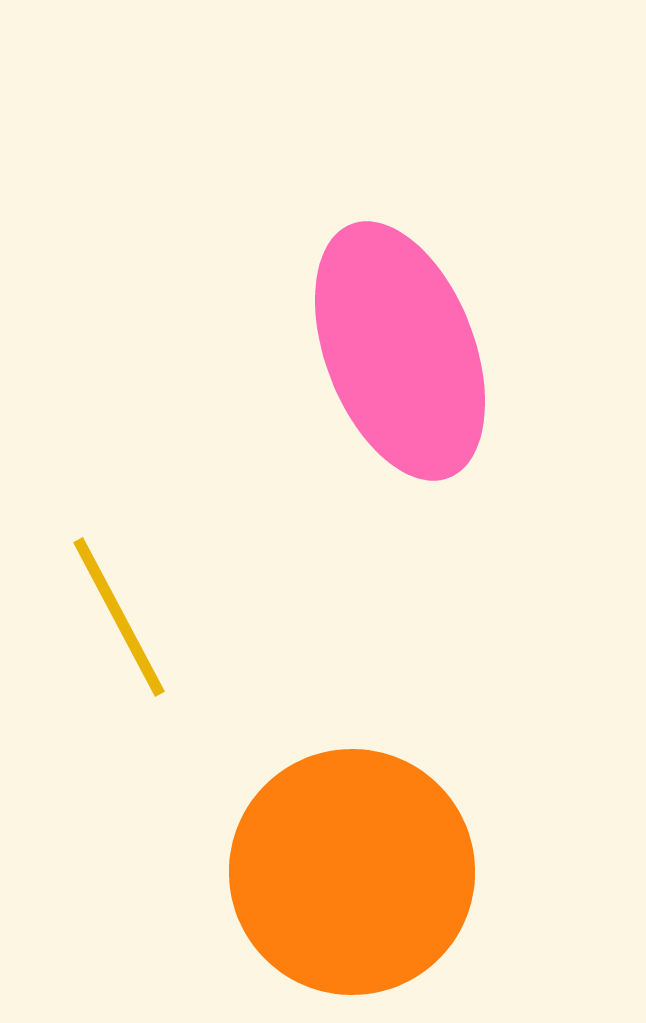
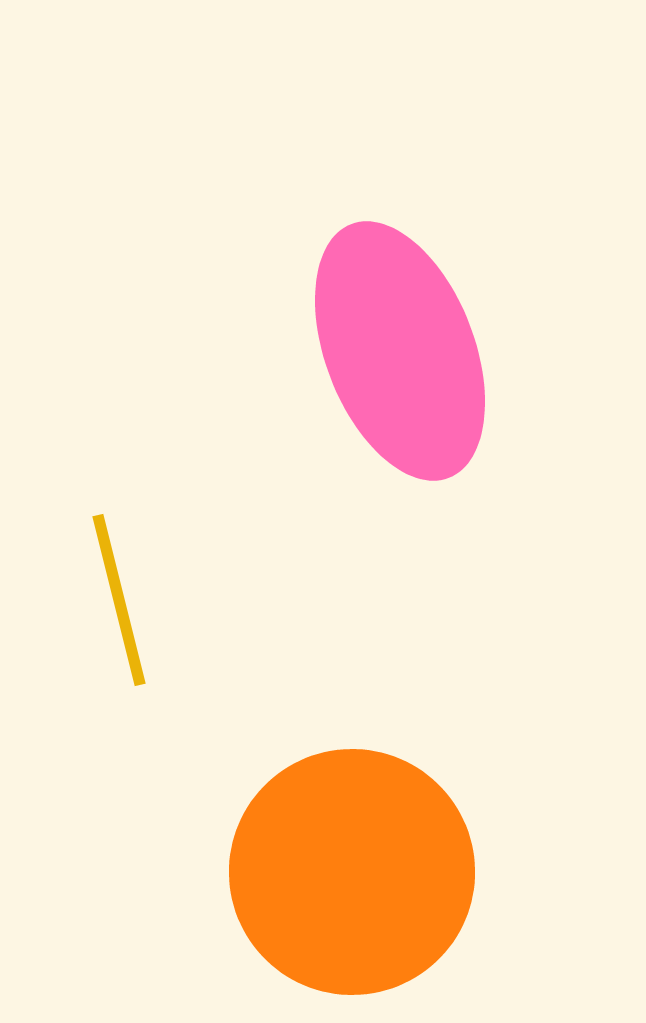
yellow line: moved 17 px up; rotated 14 degrees clockwise
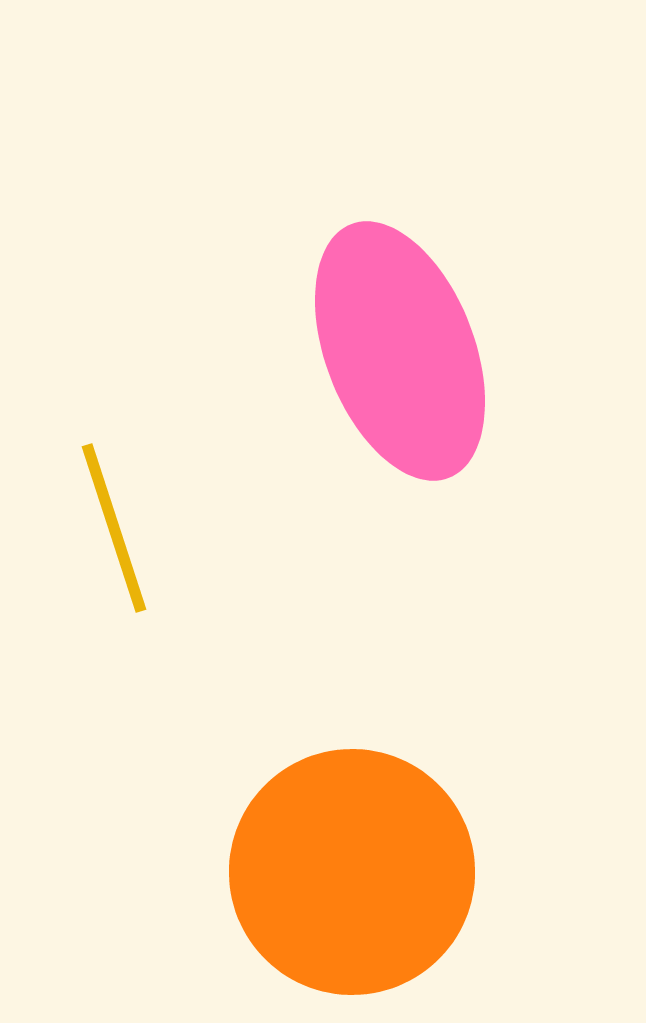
yellow line: moved 5 px left, 72 px up; rotated 4 degrees counterclockwise
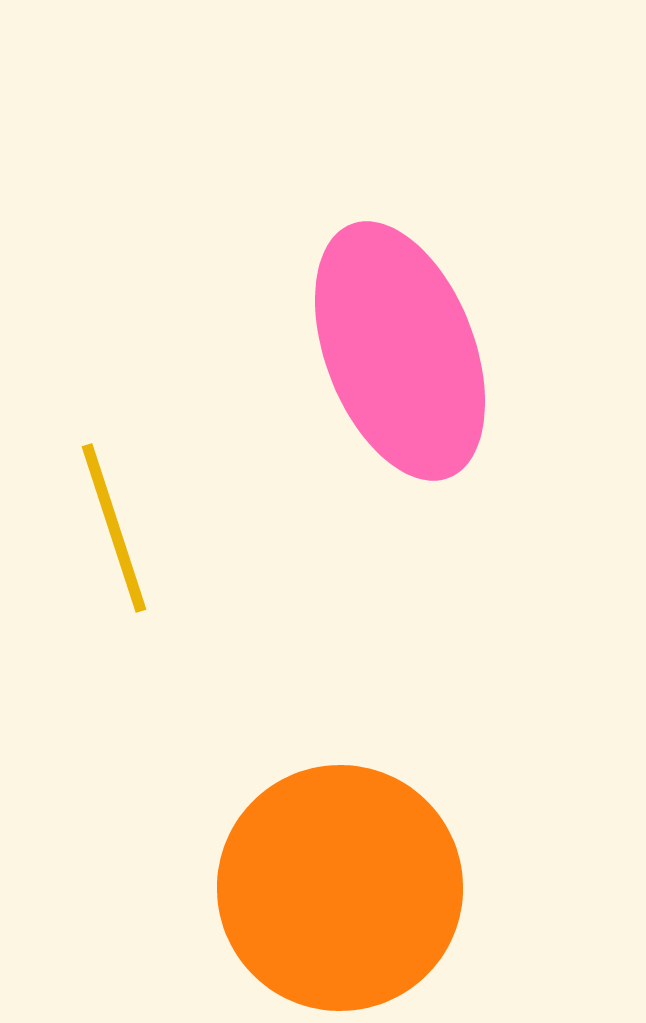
orange circle: moved 12 px left, 16 px down
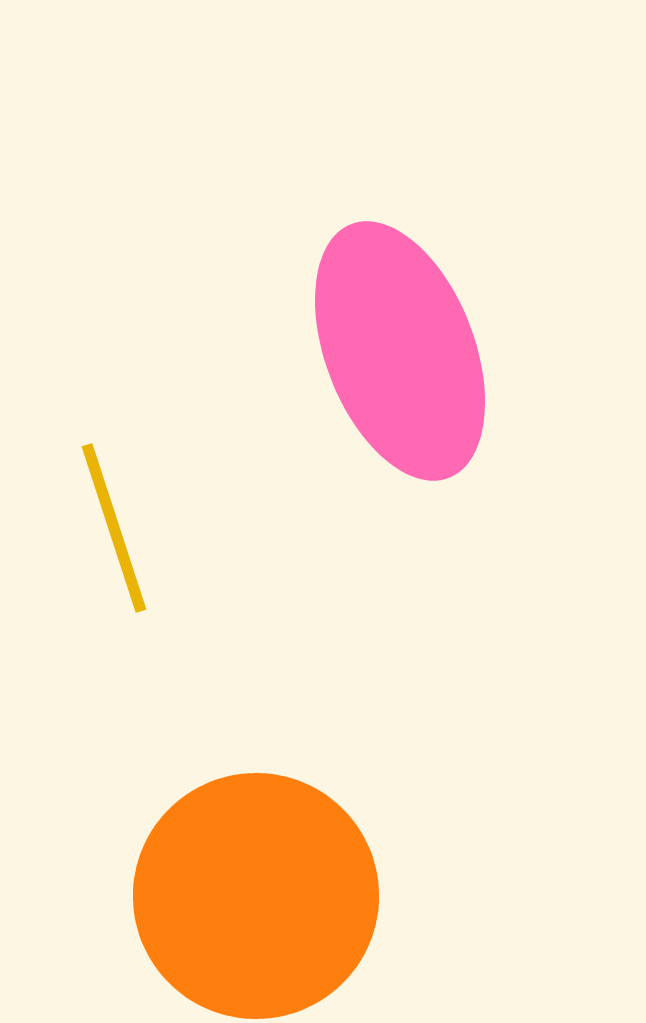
orange circle: moved 84 px left, 8 px down
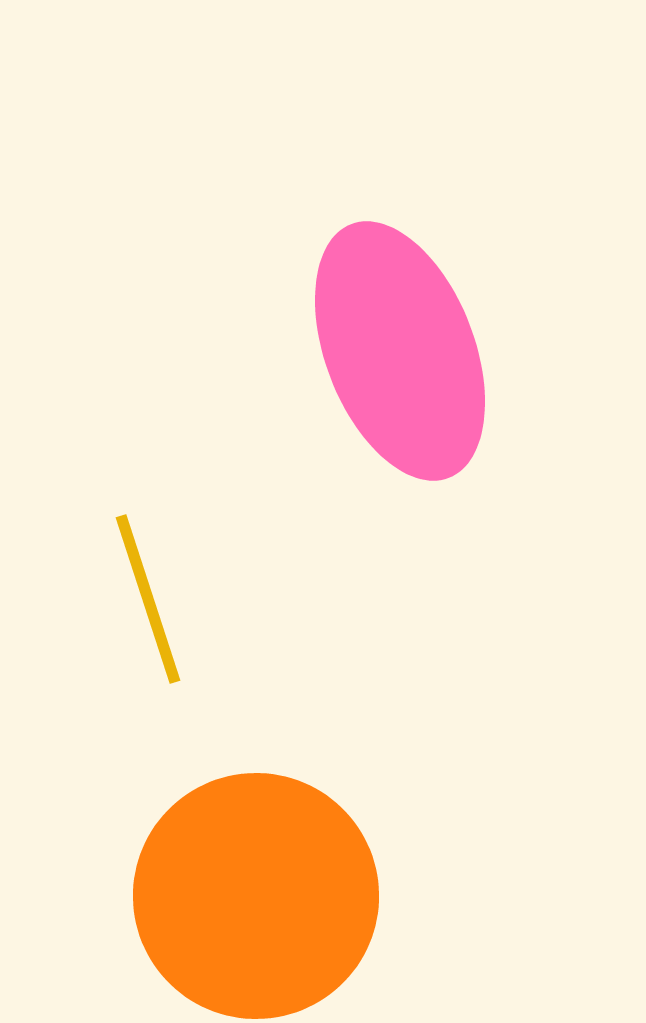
yellow line: moved 34 px right, 71 px down
